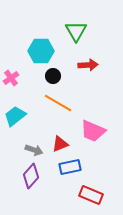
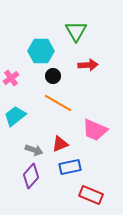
pink trapezoid: moved 2 px right, 1 px up
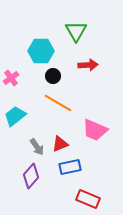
gray arrow: moved 3 px right, 3 px up; rotated 36 degrees clockwise
red rectangle: moved 3 px left, 4 px down
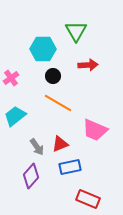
cyan hexagon: moved 2 px right, 2 px up
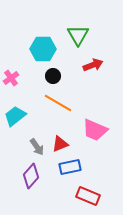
green triangle: moved 2 px right, 4 px down
red arrow: moved 5 px right; rotated 18 degrees counterclockwise
red rectangle: moved 3 px up
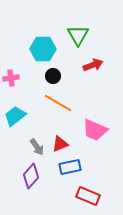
pink cross: rotated 28 degrees clockwise
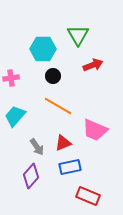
orange line: moved 3 px down
cyan trapezoid: rotated 10 degrees counterclockwise
red triangle: moved 3 px right, 1 px up
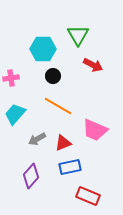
red arrow: rotated 48 degrees clockwise
cyan trapezoid: moved 2 px up
gray arrow: moved 8 px up; rotated 96 degrees clockwise
